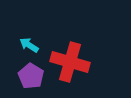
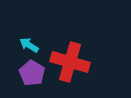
purple pentagon: moved 1 px right, 3 px up
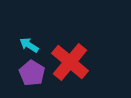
red cross: rotated 24 degrees clockwise
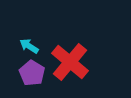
cyan arrow: moved 1 px down
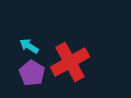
red cross: rotated 21 degrees clockwise
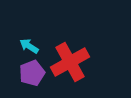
purple pentagon: rotated 20 degrees clockwise
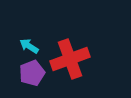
red cross: moved 3 px up; rotated 9 degrees clockwise
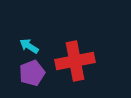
red cross: moved 5 px right, 2 px down; rotated 9 degrees clockwise
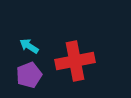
purple pentagon: moved 3 px left, 2 px down
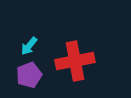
cyan arrow: rotated 84 degrees counterclockwise
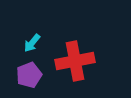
cyan arrow: moved 3 px right, 3 px up
